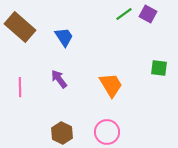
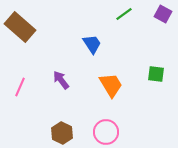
purple square: moved 15 px right
blue trapezoid: moved 28 px right, 7 px down
green square: moved 3 px left, 6 px down
purple arrow: moved 2 px right, 1 px down
pink line: rotated 24 degrees clockwise
pink circle: moved 1 px left
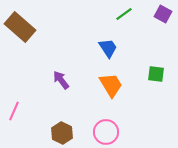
blue trapezoid: moved 16 px right, 4 px down
pink line: moved 6 px left, 24 px down
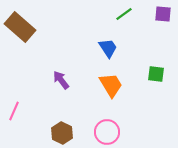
purple square: rotated 24 degrees counterclockwise
pink circle: moved 1 px right
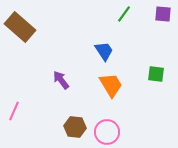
green line: rotated 18 degrees counterclockwise
blue trapezoid: moved 4 px left, 3 px down
brown hexagon: moved 13 px right, 6 px up; rotated 20 degrees counterclockwise
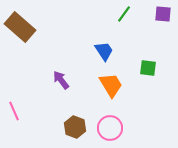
green square: moved 8 px left, 6 px up
pink line: rotated 48 degrees counterclockwise
brown hexagon: rotated 15 degrees clockwise
pink circle: moved 3 px right, 4 px up
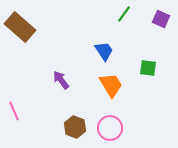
purple square: moved 2 px left, 5 px down; rotated 18 degrees clockwise
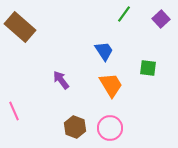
purple square: rotated 24 degrees clockwise
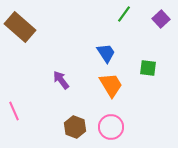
blue trapezoid: moved 2 px right, 2 px down
pink circle: moved 1 px right, 1 px up
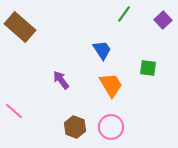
purple square: moved 2 px right, 1 px down
blue trapezoid: moved 4 px left, 3 px up
pink line: rotated 24 degrees counterclockwise
